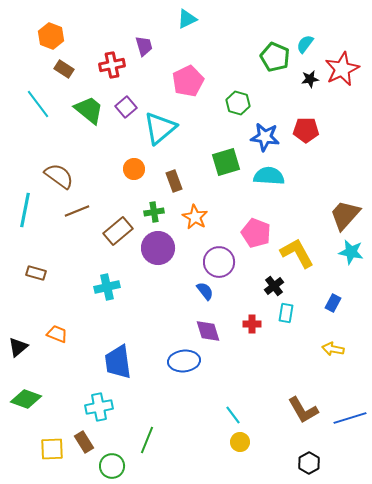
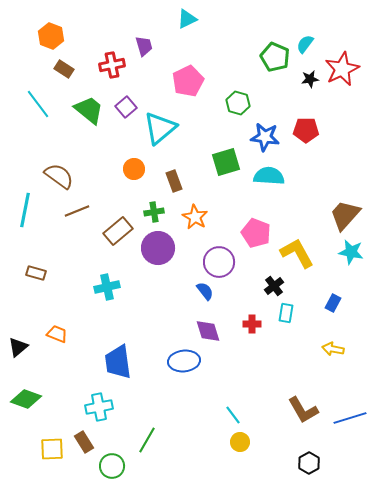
green line at (147, 440): rotated 8 degrees clockwise
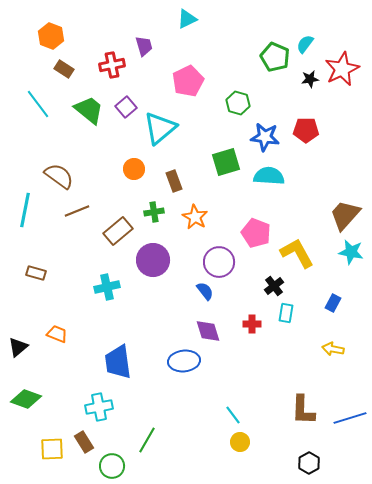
purple circle at (158, 248): moved 5 px left, 12 px down
brown L-shape at (303, 410): rotated 32 degrees clockwise
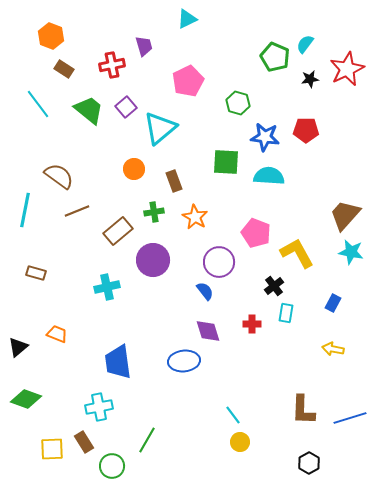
red star at (342, 69): moved 5 px right
green square at (226, 162): rotated 20 degrees clockwise
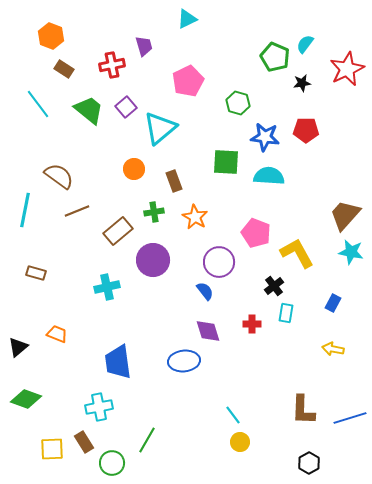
black star at (310, 79): moved 8 px left, 4 px down
green circle at (112, 466): moved 3 px up
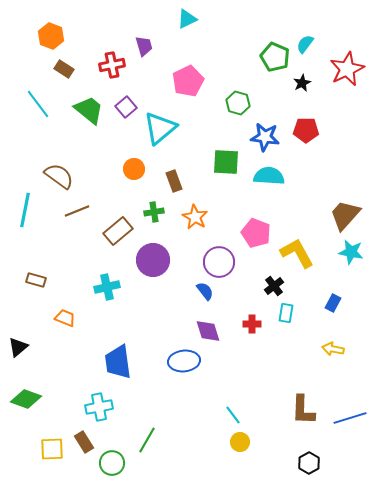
black star at (302, 83): rotated 18 degrees counterclockwise
brown rectangle at (36, 273): moved 7 px down
orange trapezoid at (57, 334): moved 8 px right, 16 px up
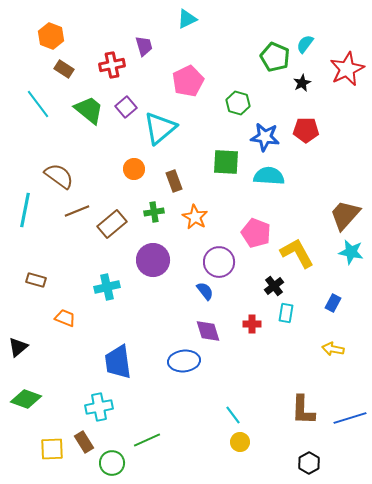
brown rectangle at (118, 231): moved 6 px left, 7 px up
green line at (147, 440): rotated 36 degrees clockwise
